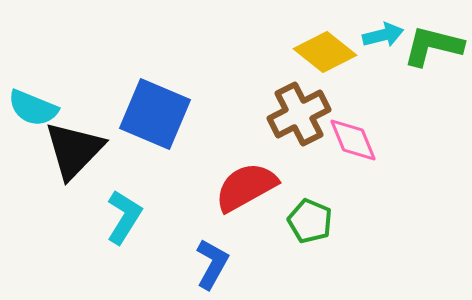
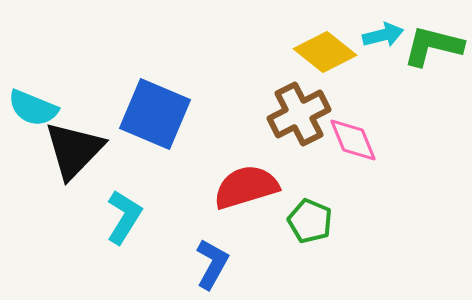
red semicircle: rotated 12 degrees clockwise
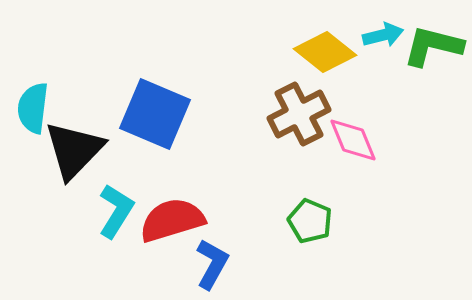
cyan semicircle: rotated 75 degrees clockwise
red semicircle: moved 74 px left, 33 px down
cyan L-shape: moved 8 px left, 6 px up
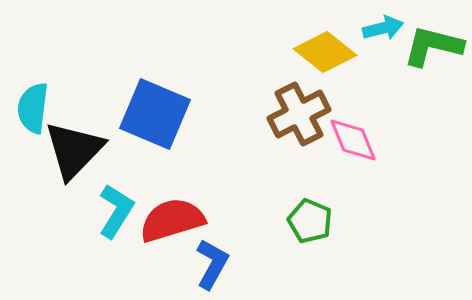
cyan arrow: moved 7 px up
